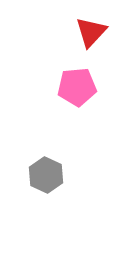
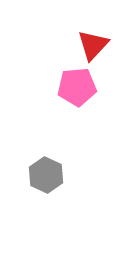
red triangle: moved 2 px right, 13 px down
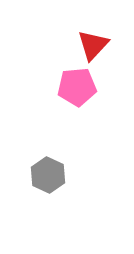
gray hexagon: moved 2 px right
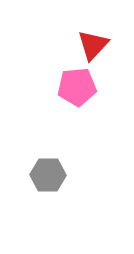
gray hexagon: rotated 24 degrees counterclockwise
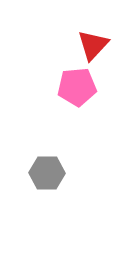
gray hexagon: moved 1 px left, 2 px up
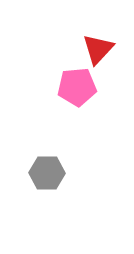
red triangle: moved 5 px right, 4 px down
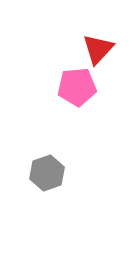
gray hexagon: rotated 20 degrees counterclockwise
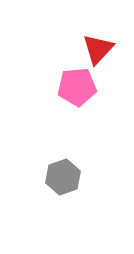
gray hexagon: moved 16 px right, 4 px down
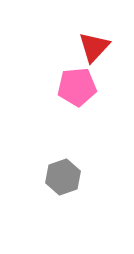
red triangle: moved 4 px left, 2 px up
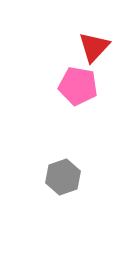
pink pentagon: moved 1 px right, 1 px up; rotated 15 degrees clockwise
